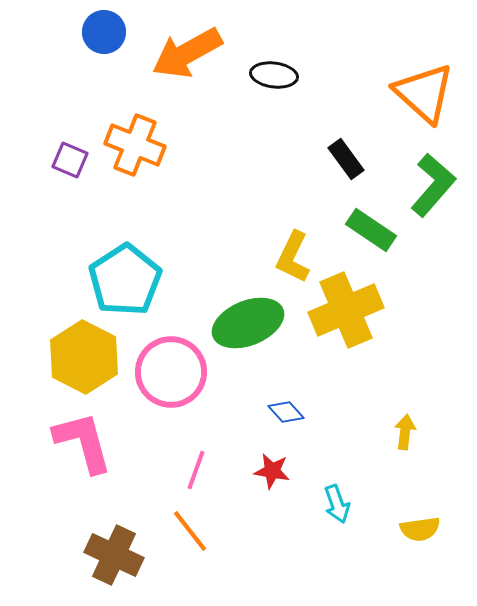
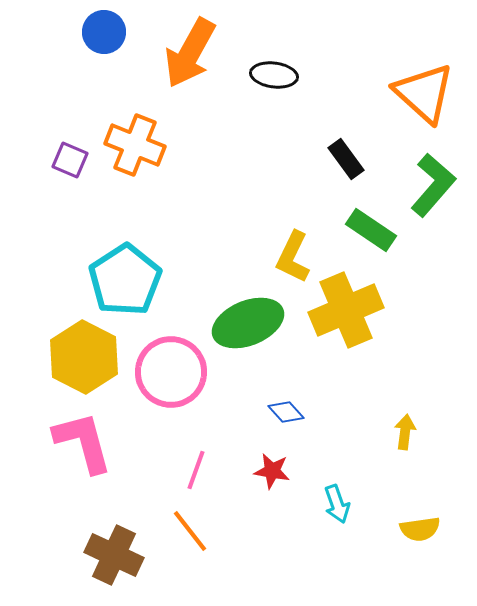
orange arrow: moved 3 px right; rotated 32 degrees counterclockwise
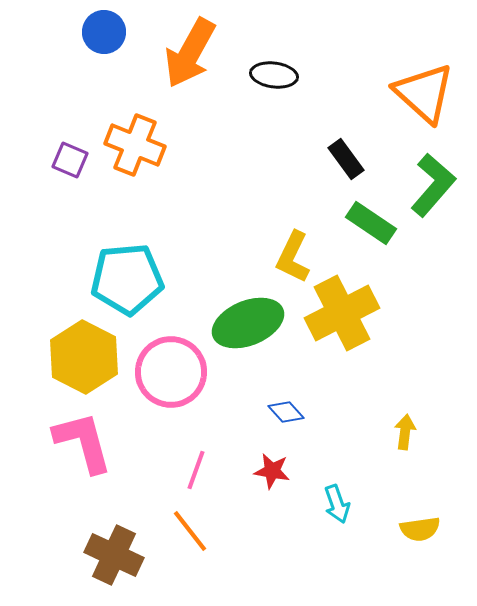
green rectangle: moved 7 px up
cyan pentagon: moved 2 px right, 1 px up; rotated 28 degrees clockwise
yellow cross: moved 4 px left, 3 px down; rotated 4 degrees counterclockwise
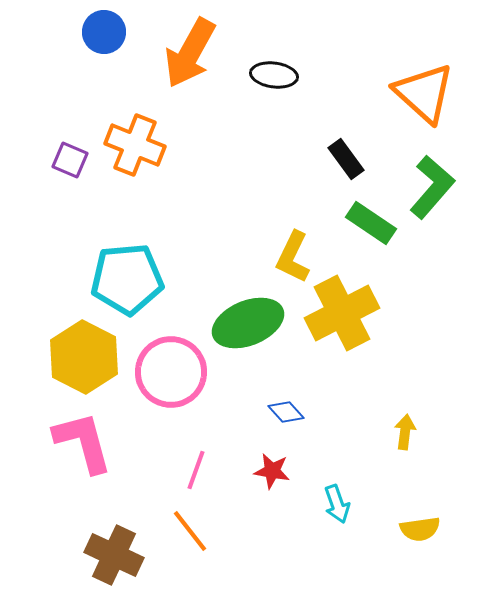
green L-shape: moved 1 px left, 2 px down
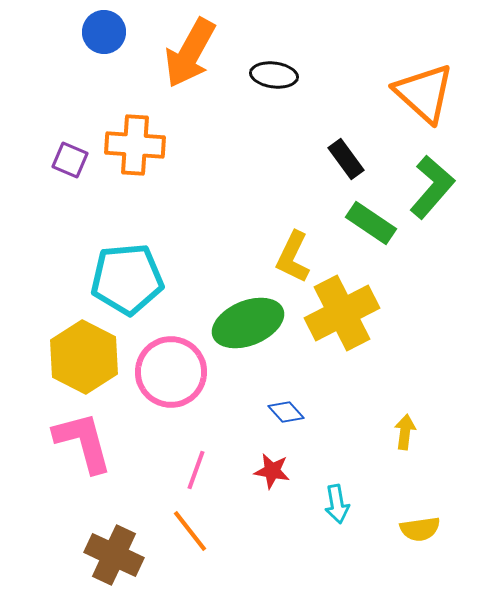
orange cross: rotated 18 degrees counterclockwise
cyan arrow: rotated 9 degrees clockwise
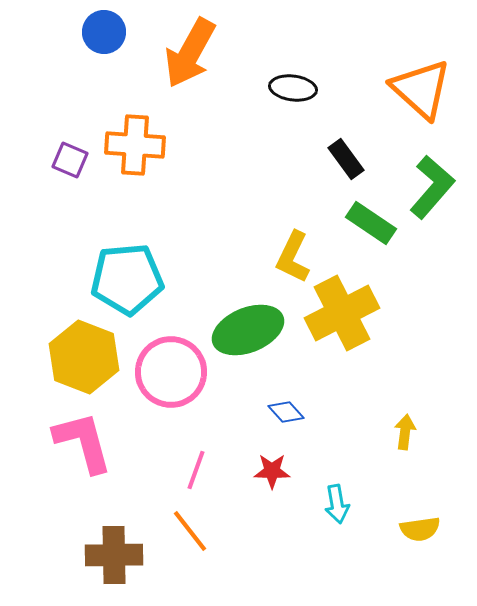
black ellipse: moved 19 px right, 13 px down
orange triangle: moved 3 px left, 4 px up
green ellipse: moved 7 px down
yellow hexagon: rotated 6 degrees counterclockwise
red star: rotated 9 degrees counterclockwise
brown cross: rotated 26 degrees counterclockwise
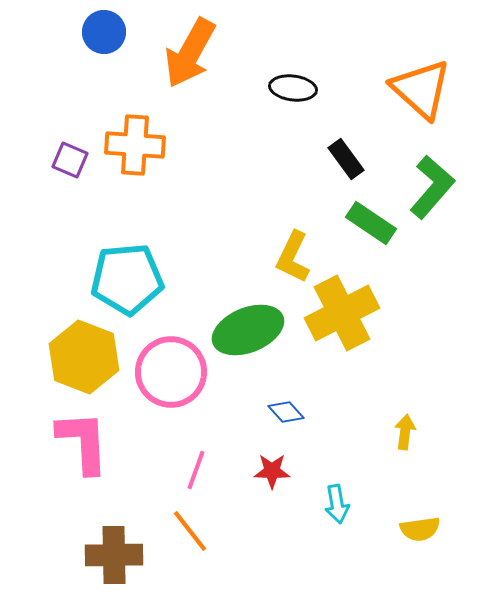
pink L-shape: rotated 12 degrees clockwise
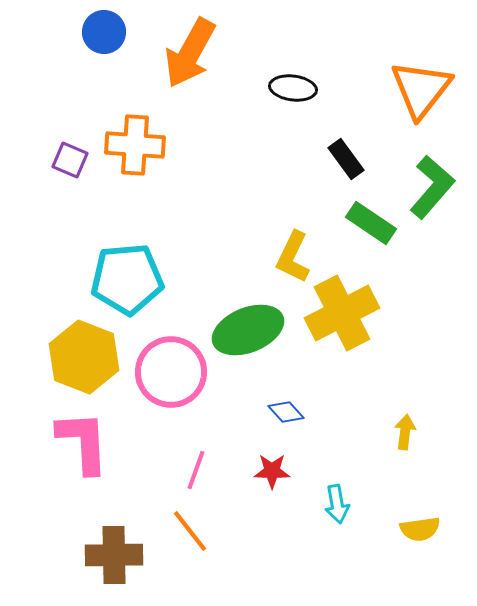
orange triangle: rotated 26 degrees clockwise
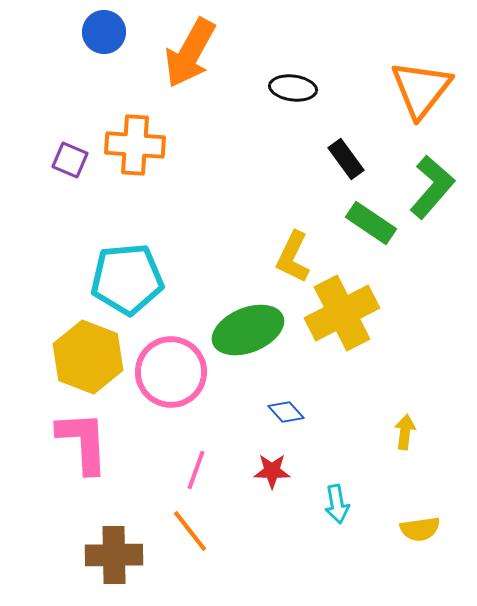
yellow hexagon: moved 4 px right
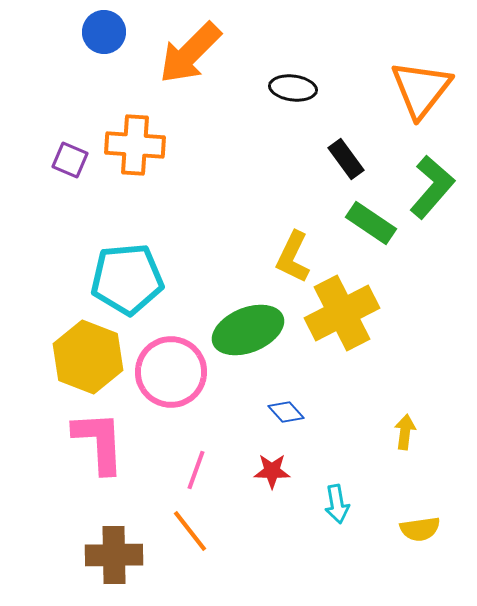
orange arrow: rotated 16 degrees clockwise
pink L-shape: moved 16 px right
